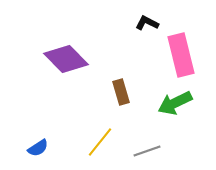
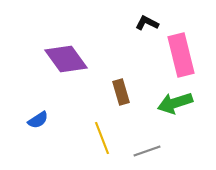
purple diamond: rotated 9 degrees clockwise
green arrow: rotated 8 degrees clockwise
yellow line: moved 2 px right, 4 px up; rotated 60 degrees counterclockwise
blue semicircle: moved 28 px up
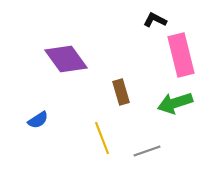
black L-shape: moved 8 px right, 3 px up
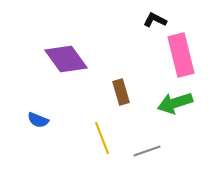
blue semicircle: rotated 55 degrees clockwise
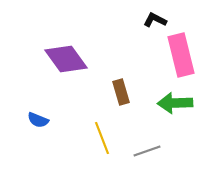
green arrow: rotated 16 degrees clockwise
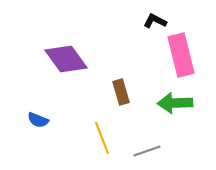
black L-shape: moved 1 px down
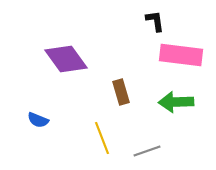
black L-shape: rotated 55 degrees clockwise
pink rectangle: rotated 69 degrees counterclockwise
green arrow: moved 1 px right, 1 px up
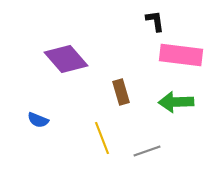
purple diamond: rotated 6 degrees counterclockwise
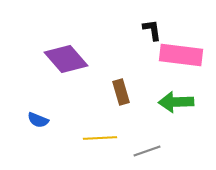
black L-shape: moved 3 px left, 9 px down
yellow line: moved 2 px left; rotated 72 degrees counterclockwise
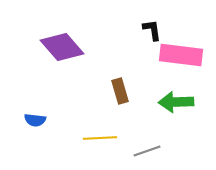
purple diamond: moved 4 px left, 12 px up
brown rectangle: moved 1 px left, 1 px up
blue semicircle: moved 3 px left; rotated 15 degrees counterclockwise
